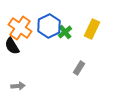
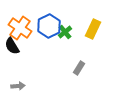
yellow rectangle: moved 1 px right
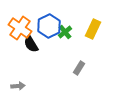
black semicircle: moved 19 px right, 2 px up
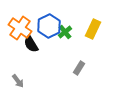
gray arrow: moved 5 px up; rotated 56 degrees clockwise
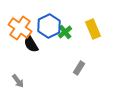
yellow rectangle: rotated 48 degrees counterclockwise
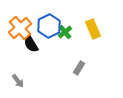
orange cross: rotated 15 degrees clockwise
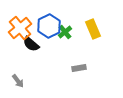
black semicircle: rotated 18 degrees counterclockwise
gray rectangle: rotated 48 degrees clockwise
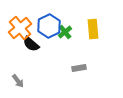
yellow rectangle: rotated 18 degrees clockwise
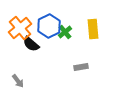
gray rectangle: moved 2 px right, 1 px up
